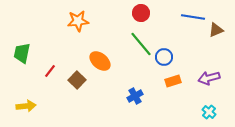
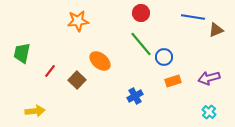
yellow arrow: moved 9 px right, 5 px down
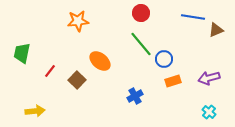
blue circle: moved 2 px down
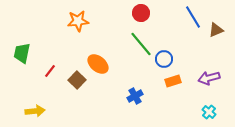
blue line: rotated 50 degrees clockwise
orange ellipse: moved 2 px left, 3 px down
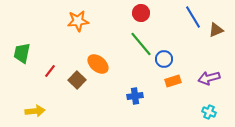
blue cross: rotated 21 degrees clockwise
cyan cross: rotated 16 degrees counterclockwise
